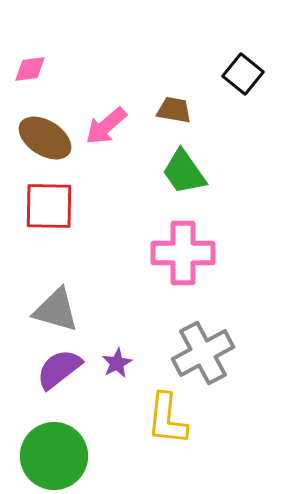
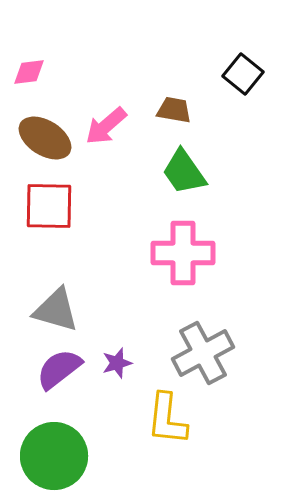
pink diamond: moved 1 px left, 3 px down
purple star: rotated 12 degrees clockwise
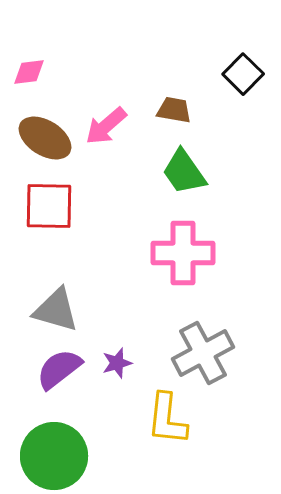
black square: rotated 6 degrees clockwise
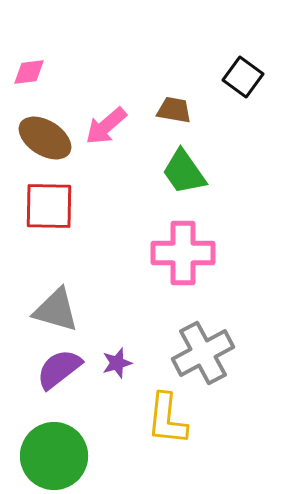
black square: moved 3 px down; rotated 9 degrees counterclockwise
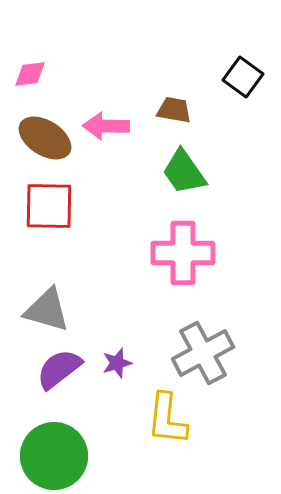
pink diamond: moved 1 px right, 2 px down
pink arrow: rotated 42 degrees clockwise
gray triangle: moved 9 px left
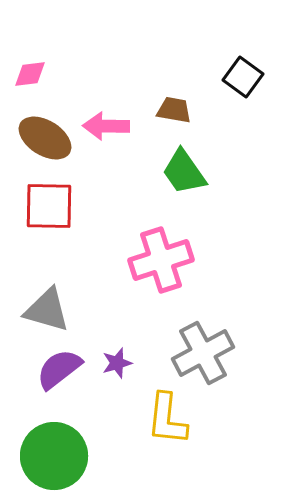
pink cross: moved 22 px left, 7 px down; rotated 18 degrees counterclockwise
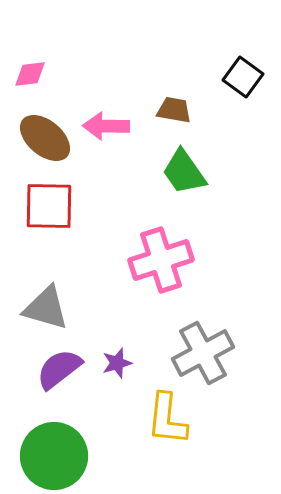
brown ellipse: rotated 8 degrees clockwise
gray triangle: moved 1 px left, 2 px up
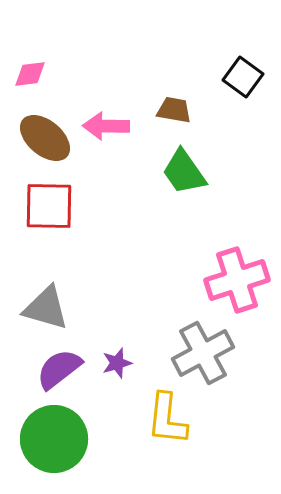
pink cross: moved 76 px right, 20 px down
green circle: moved 17 px up
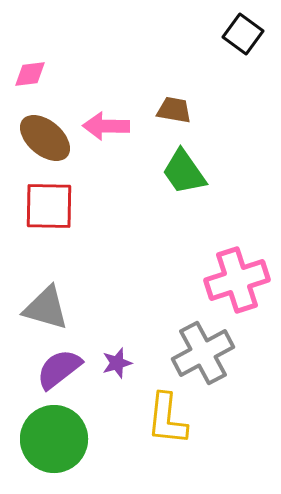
black square: moved 43 px up
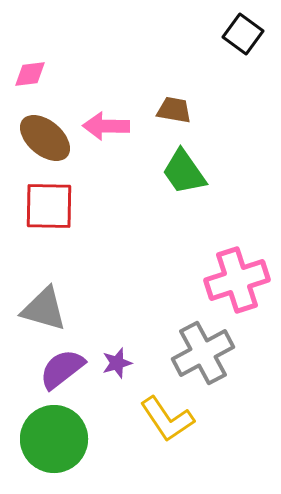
gray triangle: moved 2 px left, 1 px down
purple semicircle: moved 3 px right
yellow L-shape: rotated 40 degrees counterclockwise
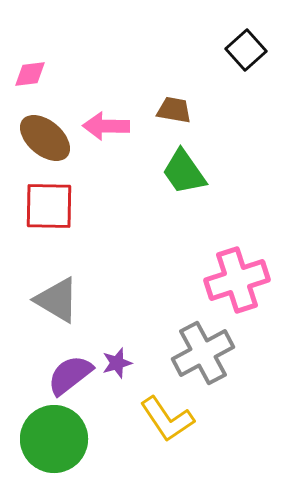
black square: moved 3 px right, 16 px down; rotated 12 degrees clockwise
gray triangle: moved 13 px right, 9 px up; rotated 15 degrees clockwise
purple semicircle: moved 8 px right, 6 px down
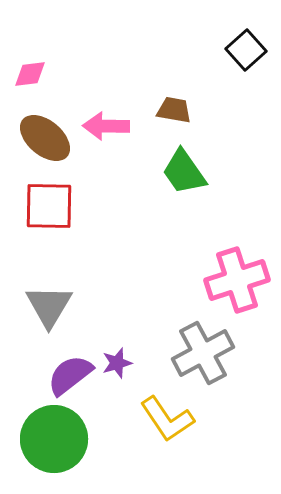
gray triangle: moved 8 px left, 6 px down; rotated 30 degrees clockwise
